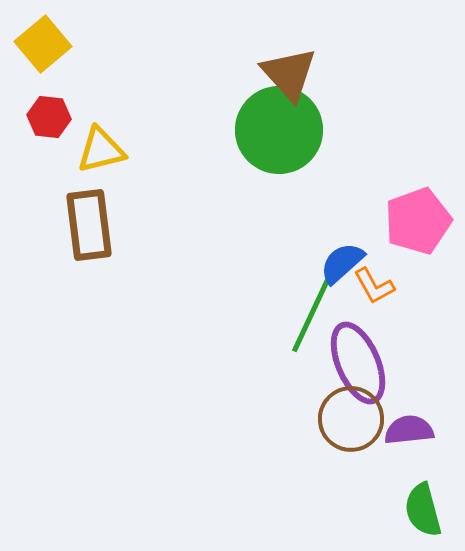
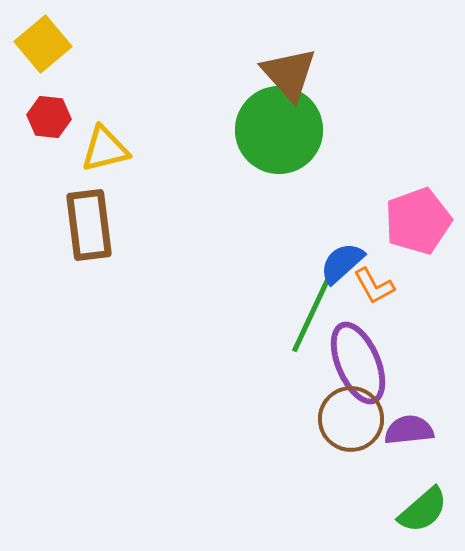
yellow triangle: moved 4 px right, 1 px up
green semicircle: rotated 116 degrees counterclockwise
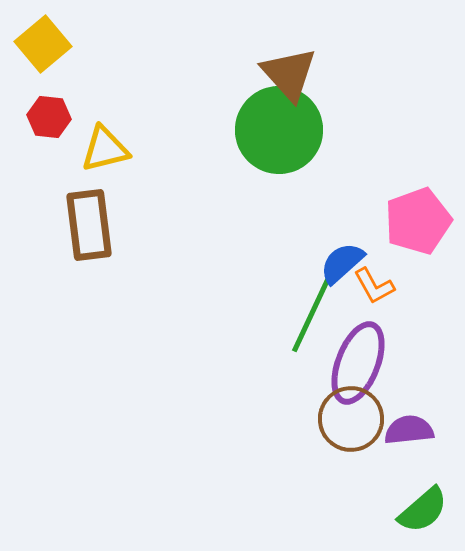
purple ellipse: rotated 44 degrees clockwise
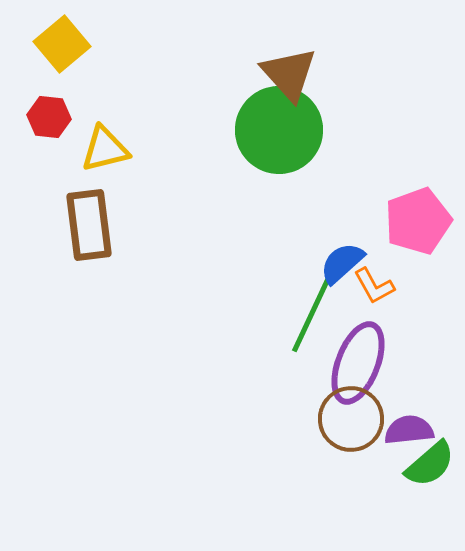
yellow square: moved 19 px right
green semicircle: moved 7 px right, 46 px up
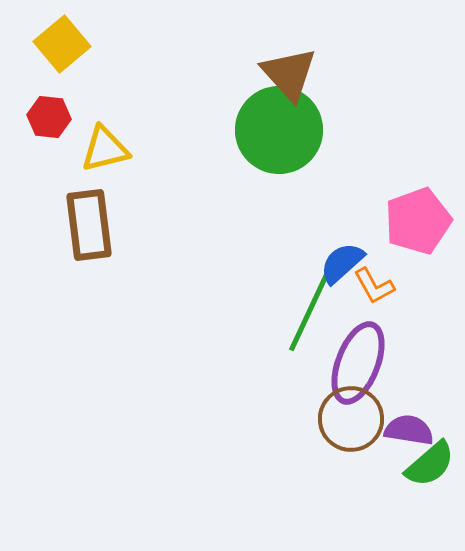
green line: moved 3 px left, 1 px up
purple semicircle: rotated 15 degrees clockwise
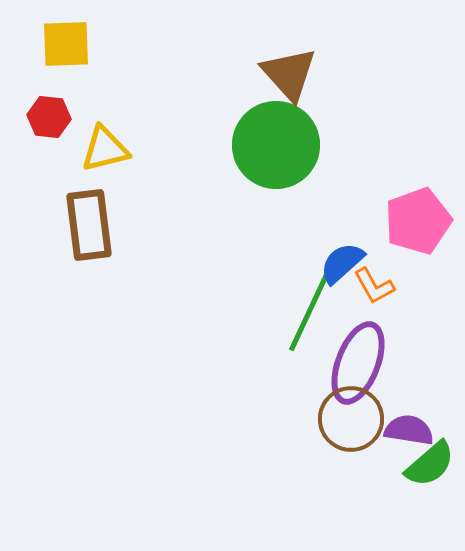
yellow square: moved 4 px right; rotated 38 degrees clockwise
green circle: moved 3 px left, 15 px down
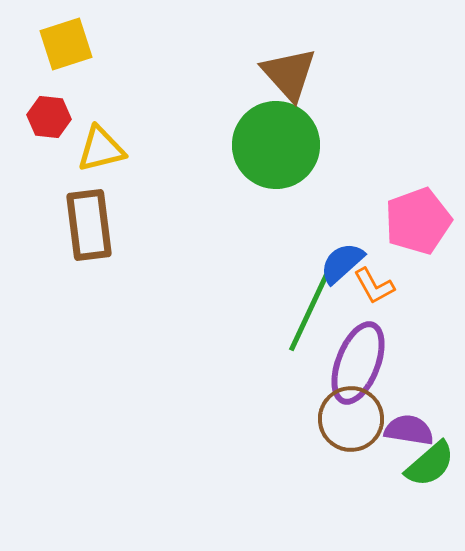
yellow square: rotated 16 degrees counterclockwise
yellow triangle: moved 4 px left
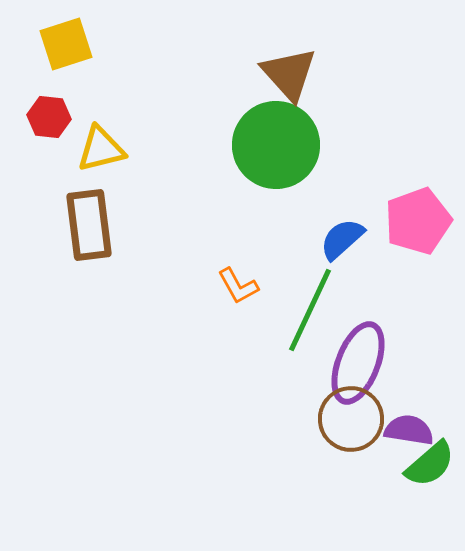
blue semicircle: moved 24 px up
orange L-shape: moved 136 px left
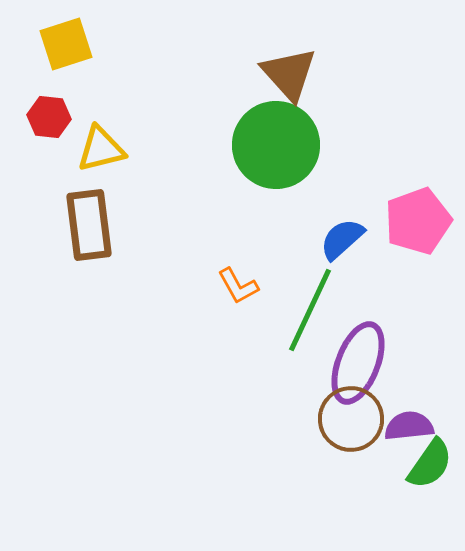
purple semicircle: moved 4 px up; rotated 15 degrees counterclockwise
green semicircle: rotated 14 degrees counterclockwise
